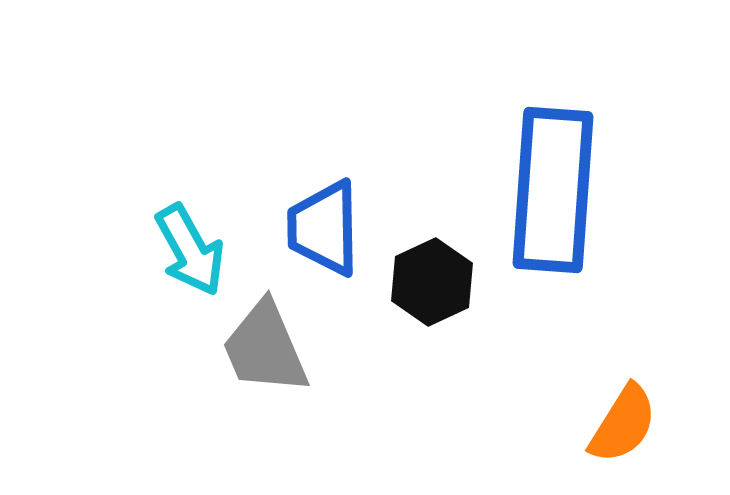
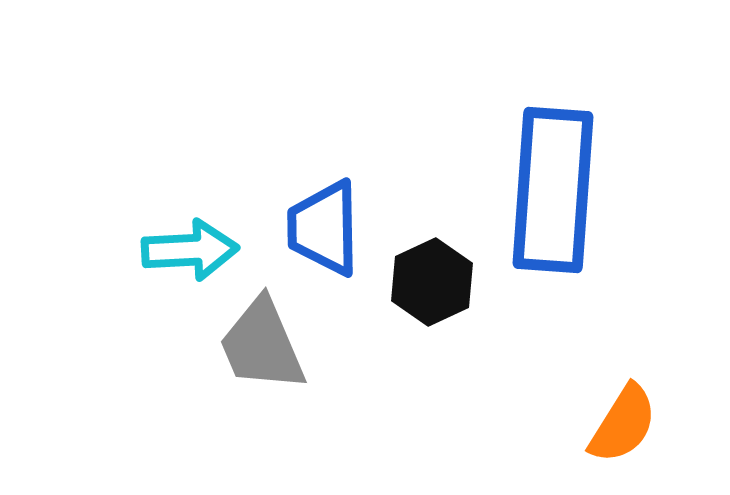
cyan arrow: rotated 64 degrees counterclockwise
gray trapezoid: moved 3 px left, 3 px up
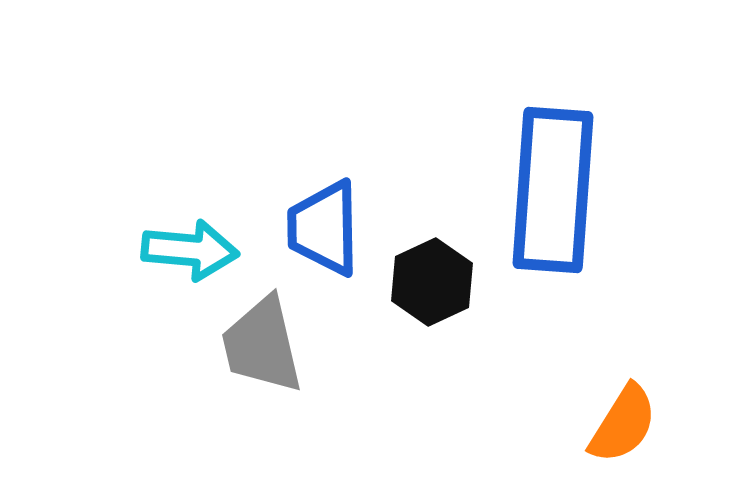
cyan arrow: rotated 8 degrees clockwise
gray trapezoid: rotated 10 degrees clockwise
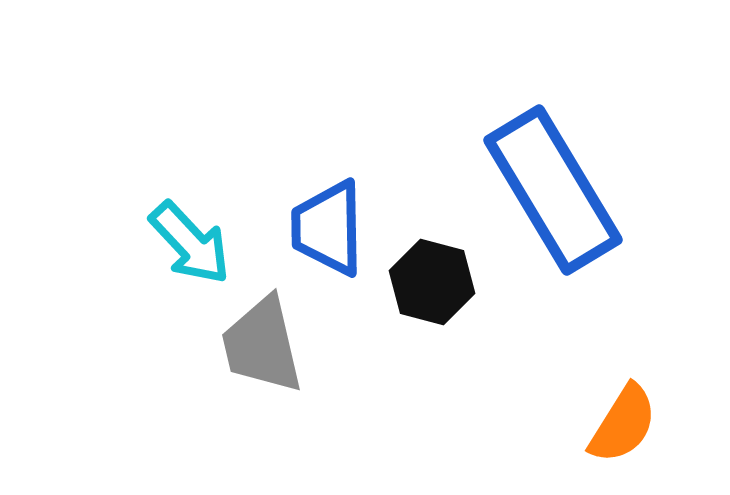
blue rectangle: rotated 35 degrees counterclockwise
blue trapezoid: moved 4 px right
cyan arrow: moved 7 px up; rotated 42 degrees clockwise
black hexagon: rotated 20 degrees counterclockwise
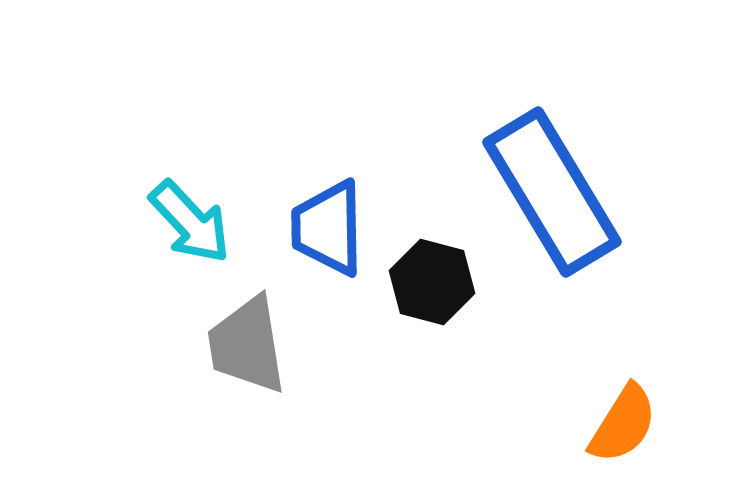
blue rectangle: moved 1 px left, 2 px down
cyan arrow: moved 21 px up
gray trapezoid: moved 15 px left; rotated 4 degrees clockwise
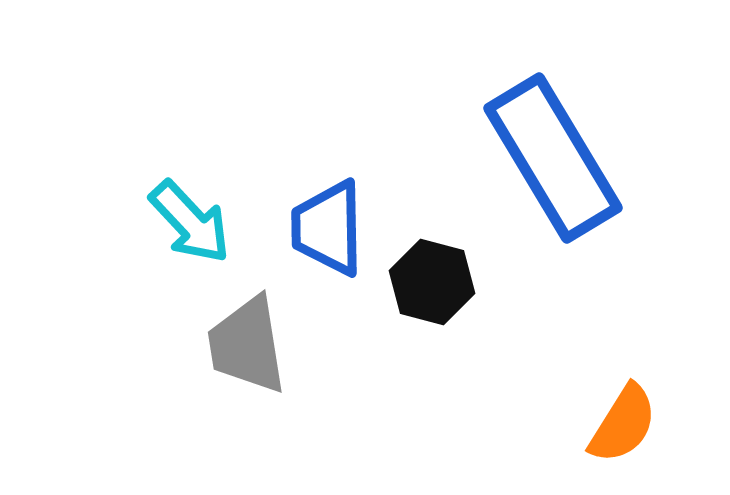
blue rectangle: moved 1 px right, 34 px up
